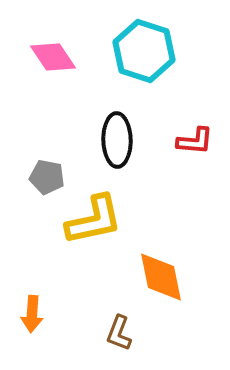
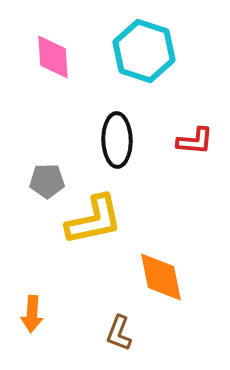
pink diamond: rotated 30 degrees clockwise
gray pentagon: moved 4 px down; rotated 12 degrees counterclockwise
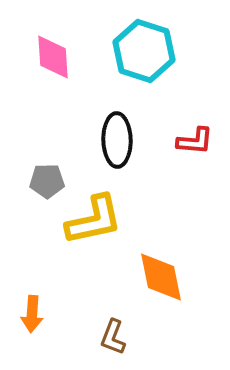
brown L-shape: moved 6 px left, 4 px down
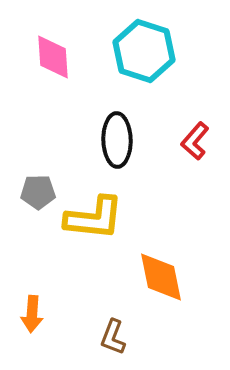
red L-shape: rotated 126 degrees clockwise
gray pentagon: moved 9 px left, 11 px down
yellow L-shape: moved 2 px up; rotated 18 degrees clockwise
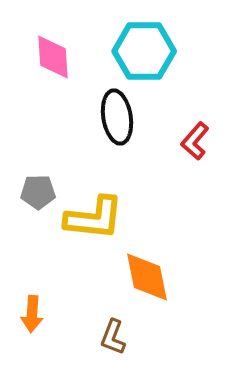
cyan hexagon: rotated 18 degrees counterclockwise
black ellipse: moved 23 px up; rotated 8 degrees counterclockwise
orange diamond: moved 14 px left
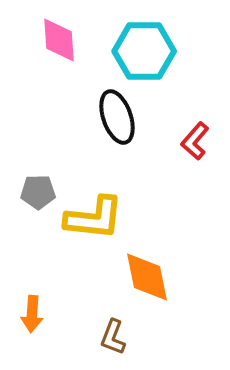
pink diamond: moved 6 px right, 17 px up
black ellipse: rotated 10 degrees counterclockwise
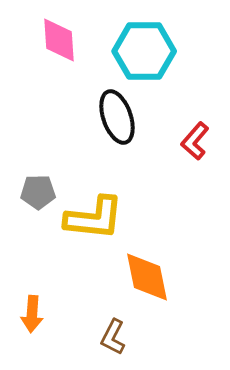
brown L-shape: rotated 6 degrees clockwise
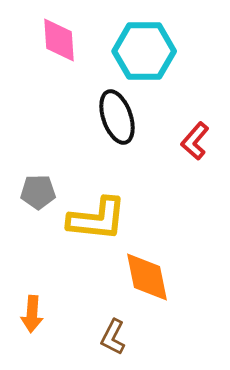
yellow L-shape: moved 3 px right, 1 px down
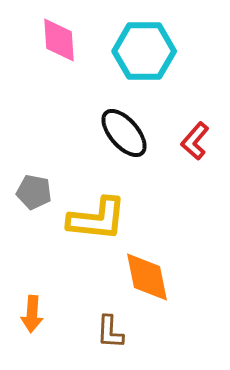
black ellipse: moved 7 px right, 16 px down; rotated 22 degrees counterclockwise
gray pentagon: moved 4 px left; rotated 12 degrees clockwise
brown L-shape: moved 3 px left, 5 px up; rotated 24 degrees counterclockwise
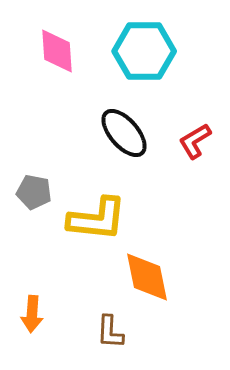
pink diamond: moved 2 px left, 11 px down
red L-shape: rotated 18 degrees clockwise
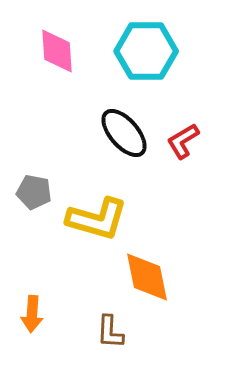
cyan hexagon: moved 2 px right
red L-shape: moved 12 px left
yellow L-shape: rotated 10 degrees clockwise
